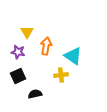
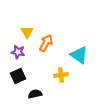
orange arrow: moved 3 px up; rotated 18 degrees clockwise
cyan triangle: moved 6 px right, 1 px up
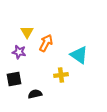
purple star: moved 1 px right
black square: moved 4 px left, 3 px down; rotated 14 degrees clockwise
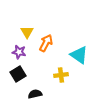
black square: moved 4 px right, 5 px up; rotated 21 degrees counterclockwise
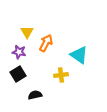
black semicircle: moved 1 px down
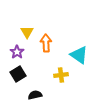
orange arrow: rotated 30 degrees counterclockwise
purple star: moved 2 px left; rotated 24 degrees clockwise
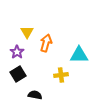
orange arrow: rotated 18 degrees clockwise
cyan triangle: rotated 36 degrees counterclockwise
black semicircle: rotated 24 degrees clockwise
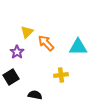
yellow triangle: rotated 16 degrees clockwise
orange arrow: rotated 60 degrees counterclockwise
cyan triangle: moved 1 px left, 8 px up
black square: moved 7 px left, 3 px down
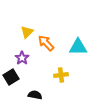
purple star: moved 5 px right, 6 px down
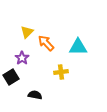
yellow cross: moved 3 px up
